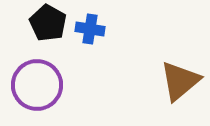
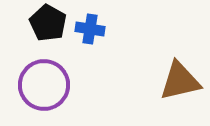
brown triangle: rotated 27 degrees clockwise
purple circle: moved 7 px right
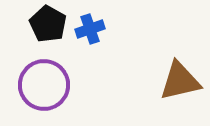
black pentagon: moved 1 px down
blue cross: rotated 28 degrees counterclockwise
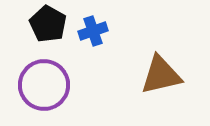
blue cross: moved 3 px right, 2 px down
brown triangle: moved 19 px left, 6 px up
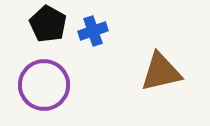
brown triangle: moved 3 px up
